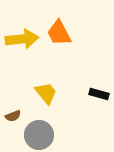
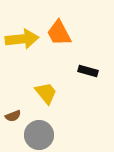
black rectangle: moved 11 px left, 23 px up
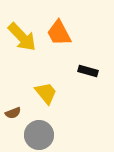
yellow arrow: moved 2 px up; rotated 52 degrees clockwise
brown semicircle: moved 3 px up
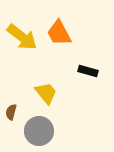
yellow arrow: rotated 8 degrees counterclockwise
brown semicircle: moved 2 px left, 1 px up; rotated 126 degrees clockwise
gray circle: moved 4 px up
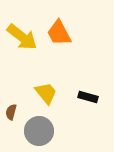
black rectangle: moved 26 px down
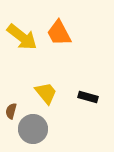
brown semicircle: moved 1 px up
gray circle: moved 6 px left, 2 px up
